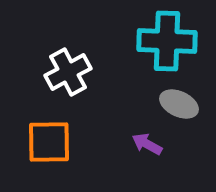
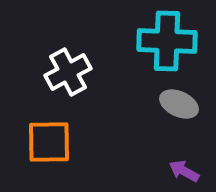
purple arrow: moved 37 px right, 27 px down
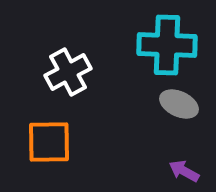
cyan cross: moved 4 px down
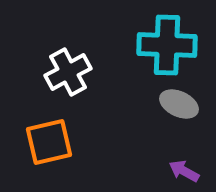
orange square: rotated 12 degrees counterclockwise
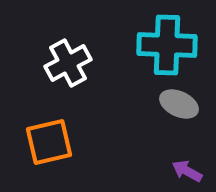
white cross: moved 9 px up
purple arrow: moved 3 px right
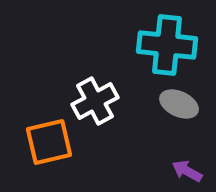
cyan cross: rotated 4 degrees clockwise
white cross: moved 27 px right, 38 px down
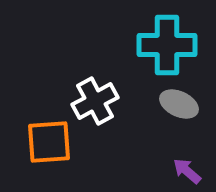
cyan cross: rotated 6 degrees counterclockwise
orange square: rotated 9 degrees clockwise
purple arrow: rotated 12 degrees clockwise
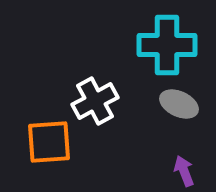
purple arrow: moved 3 px left; rotated 28 degrees clockwise
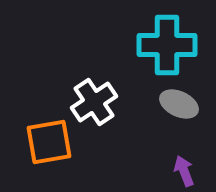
white cross: moved 1 px left, 1 px down; rotated 6 degrees counterclockwise
orange square: rotated 6 degrees counterclockwise
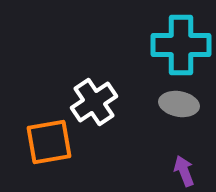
cyan cross: moved 14 px right
gray ellipse: rotated 15 degrees counterclockwise
